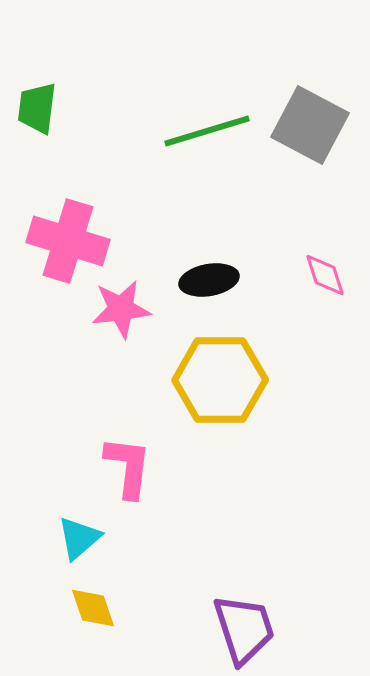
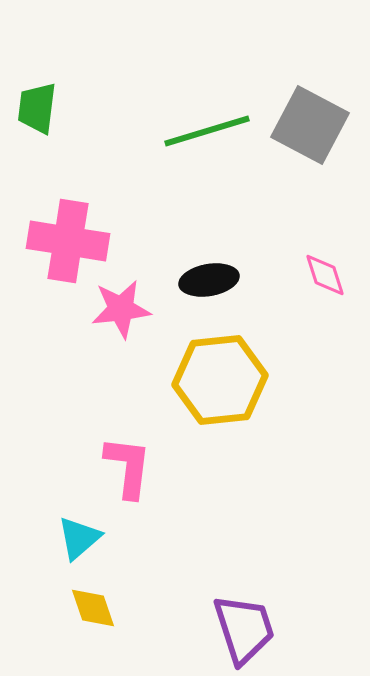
pink cross: rotated 8 degrees counterclockwise
yellow hexagon: rotated 6 degrees counterclockwise
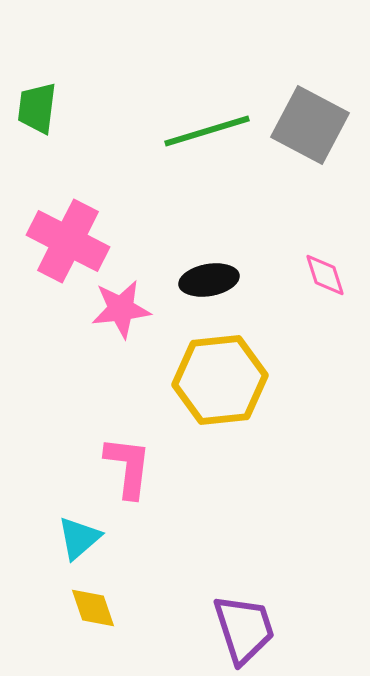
pink cross: rotated 18 degrees clockwise
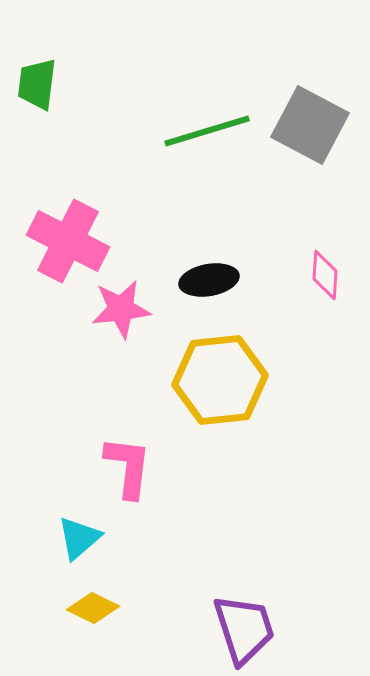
green trapezoid: moved 24 px up
pink diamond: rotated 21 degrees clockwise
yellow diamond: rotated 45 degrees counterclockwise
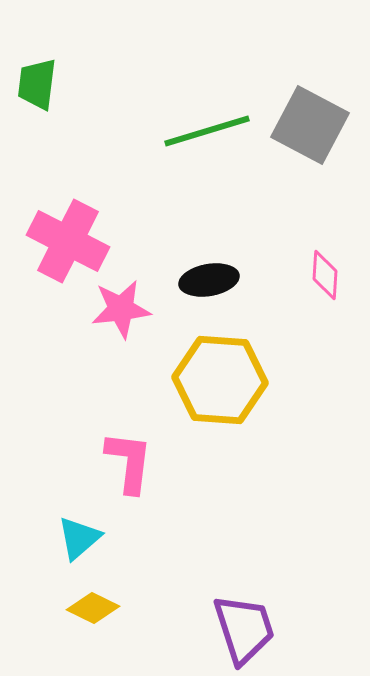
yellow hexagon: rotated 10 degrees clockwise
pink L-shape: moved 1 px right, 5 px up
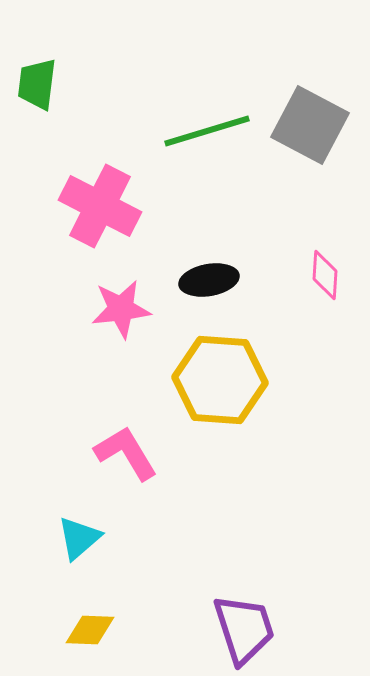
pink cross: moved 32 px right, 35 px up
pink L-shape: moved 3 px left, 9 px up; rotated 38 degrees counterclockwise
yellow diamond: moved 3 px left, 22 px down; rotated 24 degrees counterclockwise
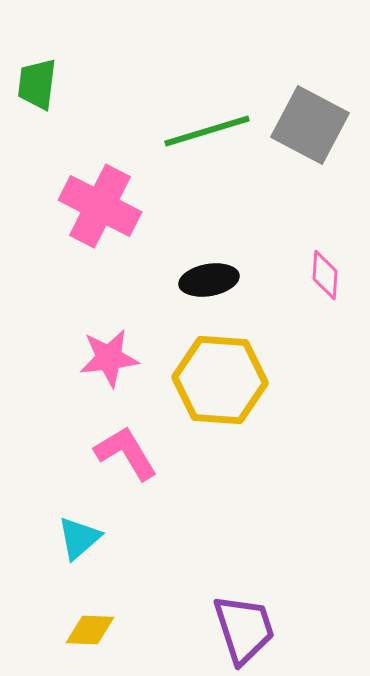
pink star: moved 12 px left, 49 px down
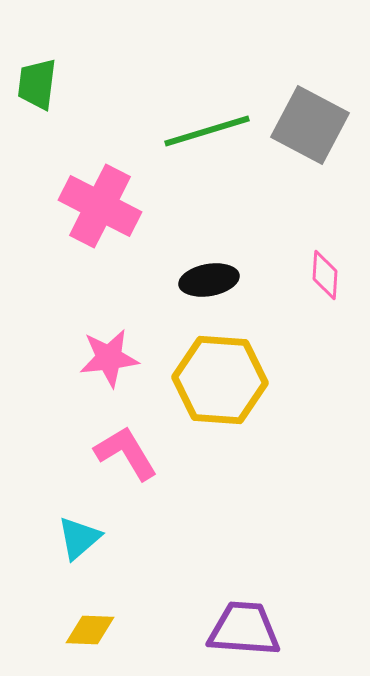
purple trapezoid: rotated 68 degrees counterclockwise
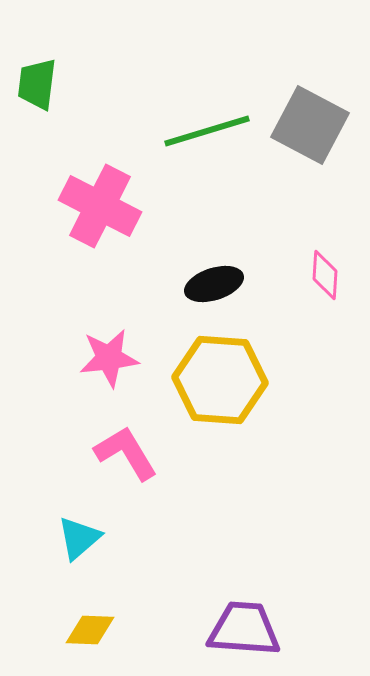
black ellipse: moved 5 px right, 4 px down; rotated 8 degrees counterclockwise
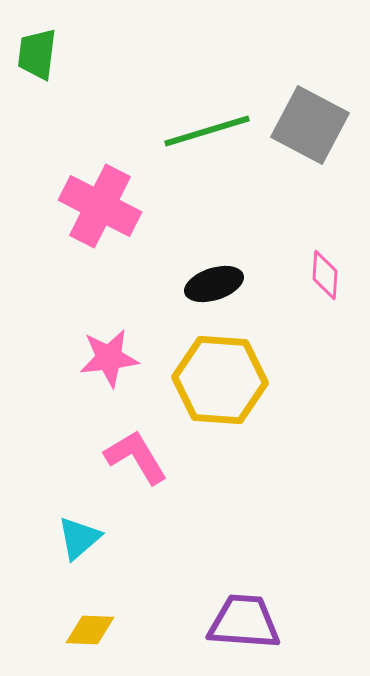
green trapezoid: moved 30 px up
pink L-shape: moved 10 px right, 4 px down
purple trapezoid: moved 7 px up
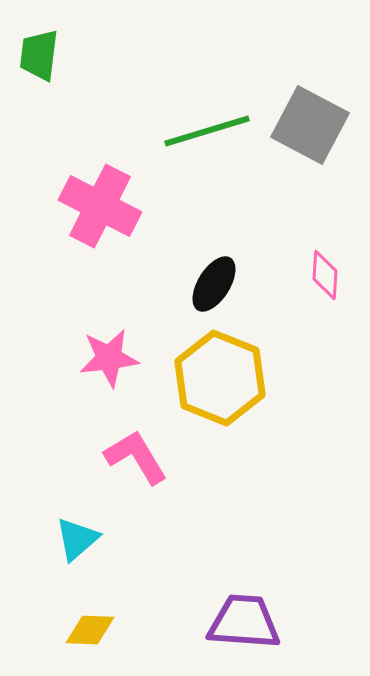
green trapezoid: moved 2 px right, 1 px down
black ellipse: rotated 40 degrees counterclockwise
yellow hexagon: moved 2 px up; rotated 18 degrees clockwise
cyan triangle: moved 2 px left, 1 px down
